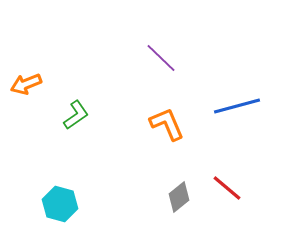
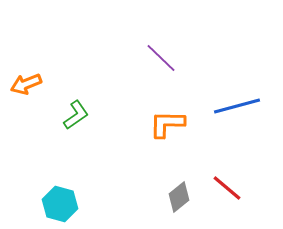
orange L-shape: rotated 66 degrees counterclockwise
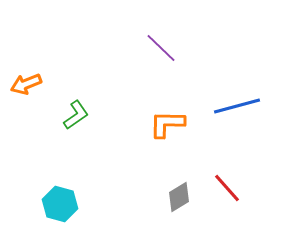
purple line: moved 10 px up
red line: rotated 8 degrees clockwise
gray diamond: rotated 8 degrees clockwise
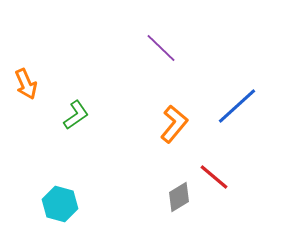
orange arrow: rotated 92 degrees counterclockwise
blue line: rotated 27 degrees counterclockwise
orange L-shape: moved 7 px right; rotated 129 degrees clockwise
red line: moved 13 px left, 11 px up; rotated 8 degrees counterclockwise
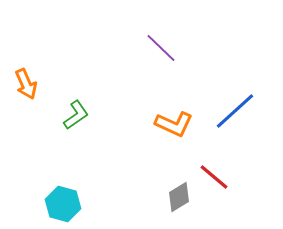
blue line: moved 2 px left, 5 px down
orange L-shape: rotated 75 degrees clockwise
cyan hexagon: moved 3 px right
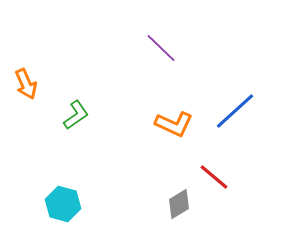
gray diamond: moved 7 px down
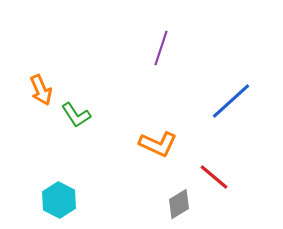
purple line: rotated 64 degrees clockwise
orange arrow: moved 15 px right, 6 px down
blue line: moved 4 px left, 10 px up
green L-shape: rotated 92 degrees clockwise
orange L-shape: moved 16 px left, 20 px down
cyan hexagon: moved 4 px left, 4 px up; rotated 12 degrees clockwise
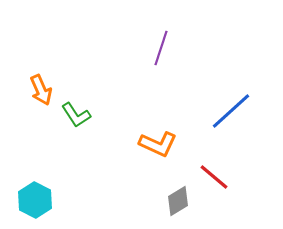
blue line: moved 10 px down
cyan hexagon: moved 24 px left
gray diamond: moved 1 px left, 3 px up
